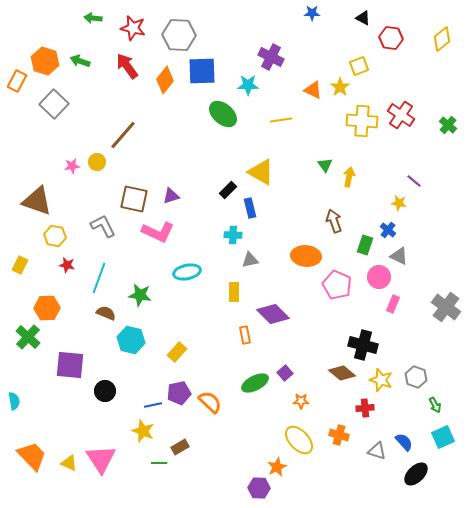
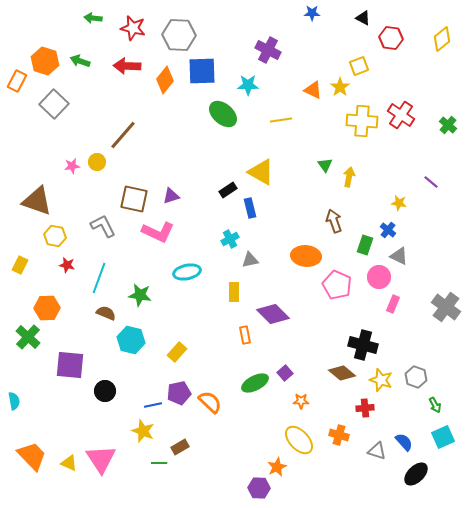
purple cross at (271, 57): moved 3 px left, 7 px up
red arrow at (127, 66): rotated 52 degrees counterclockwise
purple line at (414, 181): moved 17 px right, 1 px down
black rectangle at (228, 190): rotated 12 degrees clockwise
cyan cross at (233, 235): moved 3 px left, 4 px down; rotated 30 degrees counterclockwise
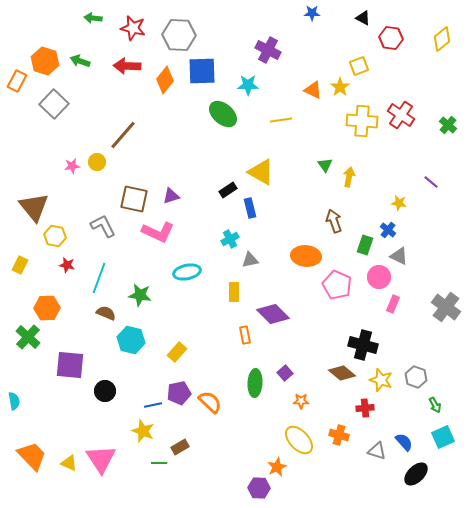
brown triangle at (37, 201): moved 3 px left, 6 px down; rotated 32 degrees clockwise
green ellipse at (255, 383): rotated 60 degrees counterclockwise
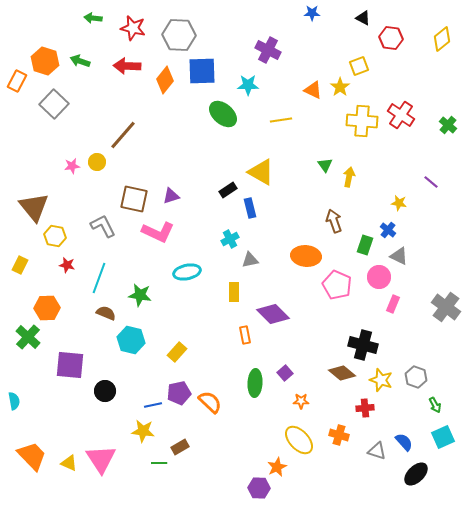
yellow star at (143, 431): rotated 15 degrees counterclockwise
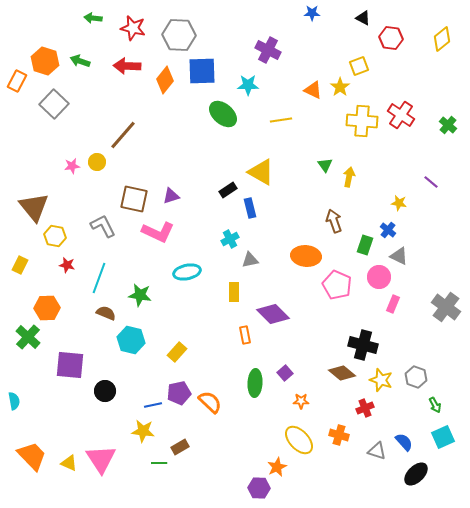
red cross at (365, 408): rotated 18 degrees counterclockwise
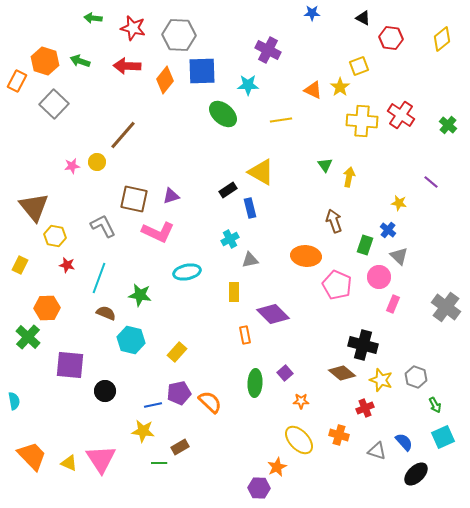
gray triangle at (399, 256): rotated 18 degrees clockwise
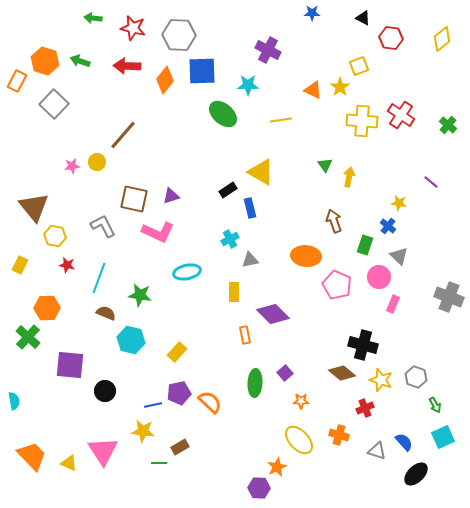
blue cross at (388, 230): moved 4 px up
gray cross at (446, 307): moved 3 px right, 10 px up; rotated 16 degrees counterclockwise
pink triangle at (101, 459): moved 2 px right, 8 px up
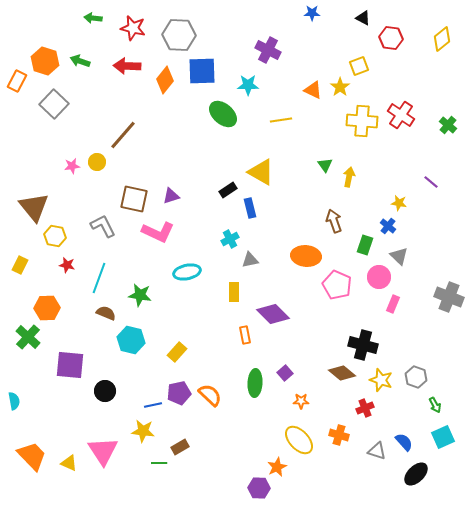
orange semicircle at (210, 402): moved 7 px up
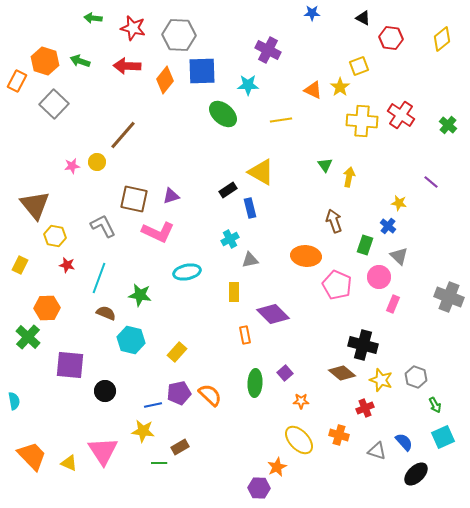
brown triangle at (34, 207): moved 1 px right, 2 px up
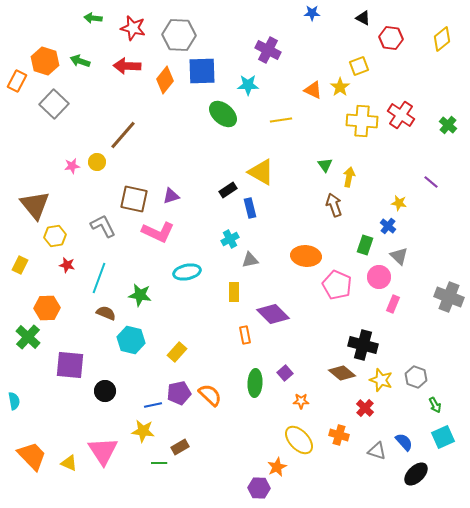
brown arrow at (334, 221): moved 16 px up
yellow hexagon at (55, 236): rotated 20 degrees counterclockwise
red cross at (365, 408): rotated 24 degrees counterclockwise
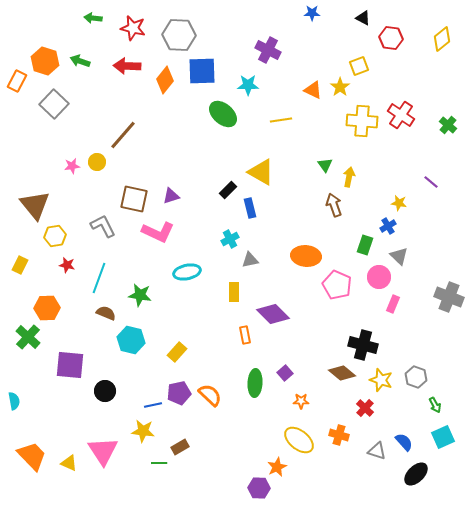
black rectangle at (228, 190): rotated 12 degrees counterclockwise
blue cross at (388, 226): rotated 21 degrees clockwise
yellow ellipse at (299, 440): rotated 8 degrees counterclockwise
